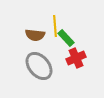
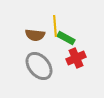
green rectangle: rotated 18 degrees counterclockwise
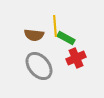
brown semicircle: moved 1 px left
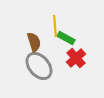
brown semicircle: moved 7 px down; rotated 114 degrees counterclockwise
red cross: rotated 18 degrees counterclockwise
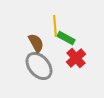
brown semicircle: moved 2 px right, 1 px down; rotated 12 degrees counterclockwise
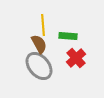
yellow line: moved 12 px left, 1 px up
green rectangle: moved 2 px right, 2 px up; rotated 24 degrees counterclockwise
brown semicircle: moved 3 px right, 1 px down
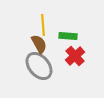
red cross: moved 1 px left, 2 px up
